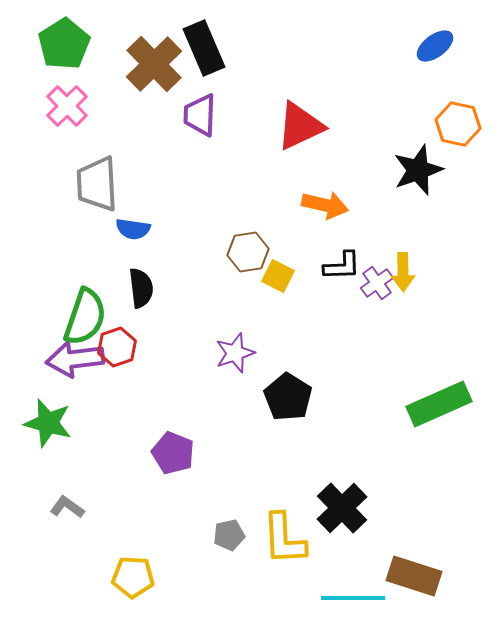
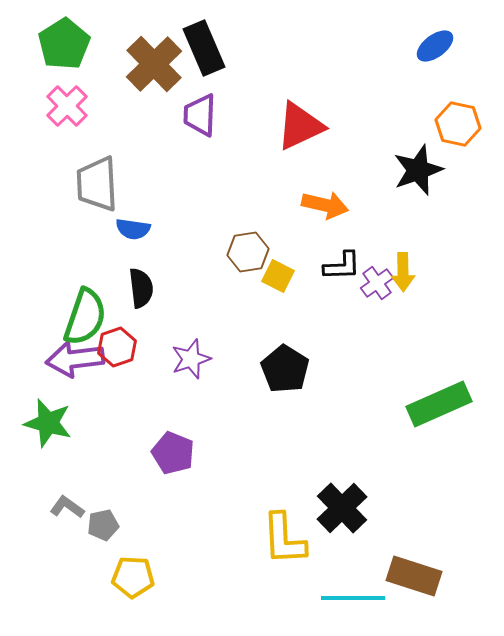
purple star: moved 44 px left, 6 px down
black pentagon: moved 3 px left, 28 px up
gray pentagon: moved 126 px left, 10 px up
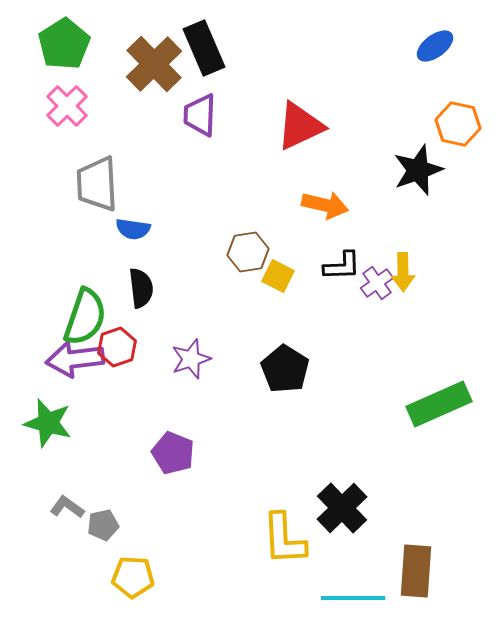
brown rectangle: moved 2 px right, 5 px up; rotated 76 degrees clockwise
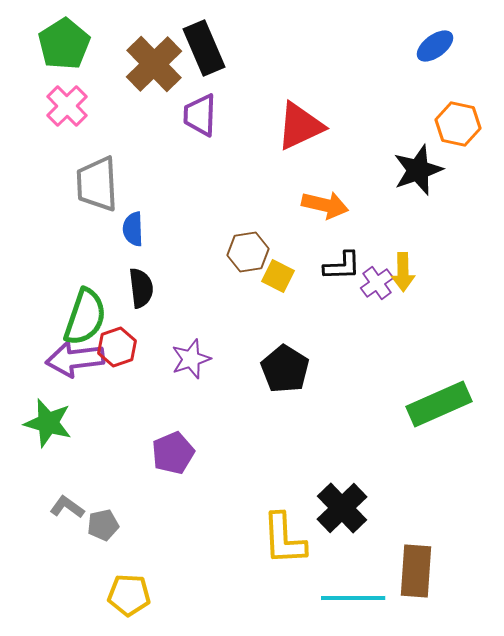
blue semicircle: rotated 80 degrees clockwise
purple pentagon: rotated 27 degrees clockwise
yellow pentagon: moved 4 px left, 18 px down
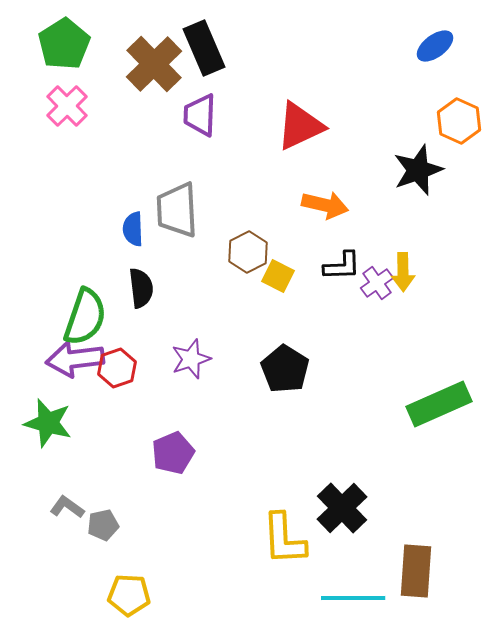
orange hexagon: moved 1 px right, 3 px up; rotated 12 degrees clockwise
gray trapezoid: moved 80 px right, 26 px down
brown hexagon: rotated 18 degrees counterclockwise
red hexagon: moved 21 px down
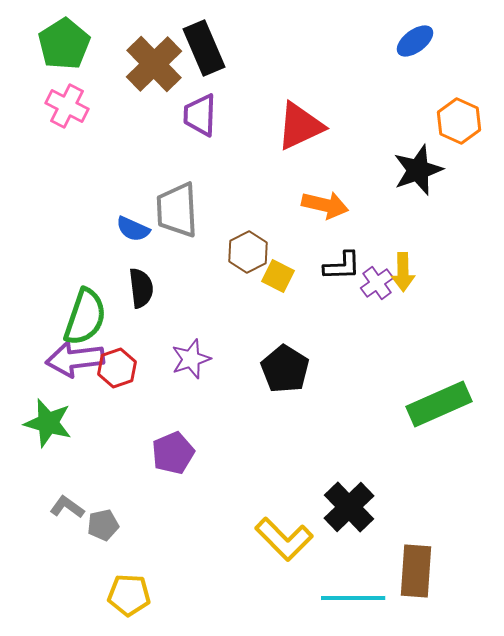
blue ellipse: moved 20 px left, 5 px up
pink cross: rotated 18 degrees counterclockwise
blue semicircle: rotated 64 degrees counterclockwise
black cross: moved 7 px right, 1 px up
yellow L-shape: rotated 42 degrees counterclockwise
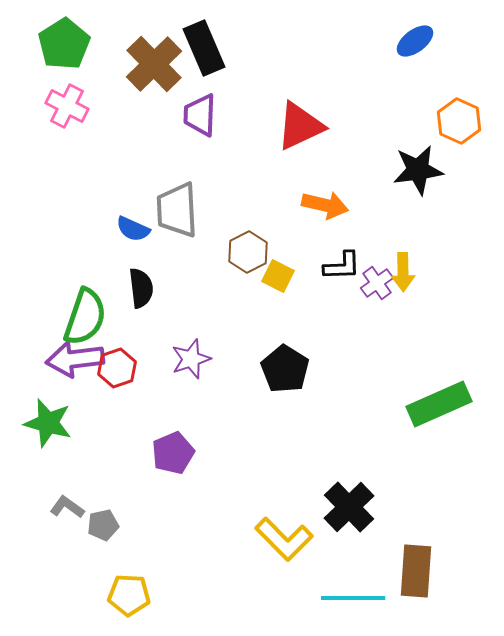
black star: rotated 12 degrees clockwise
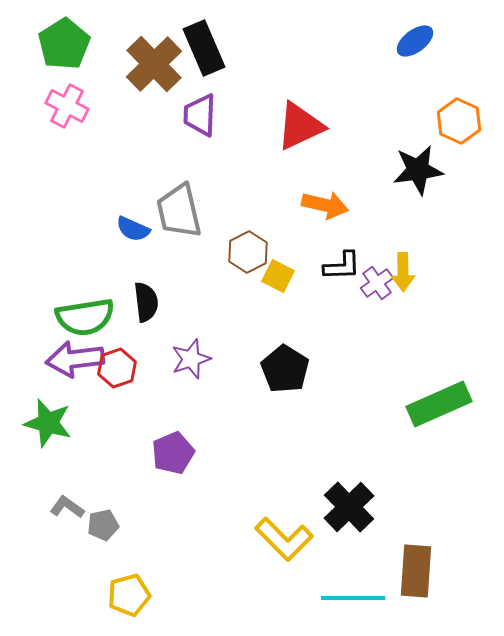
gray trapezoid: moved 2 px right, 1 px down; rotated 10 degrees counterclockwise
black semicircle: moved 5 px right, 14 px down
green semicircle: rotated 62 degrees clockwise
yellow pentagon: rotated 18 degrees counterclockwise
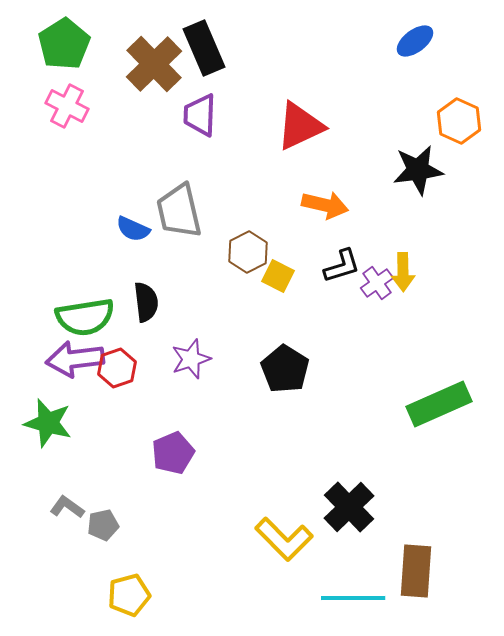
black L-shape: rotated 15 degrees counterclockwise
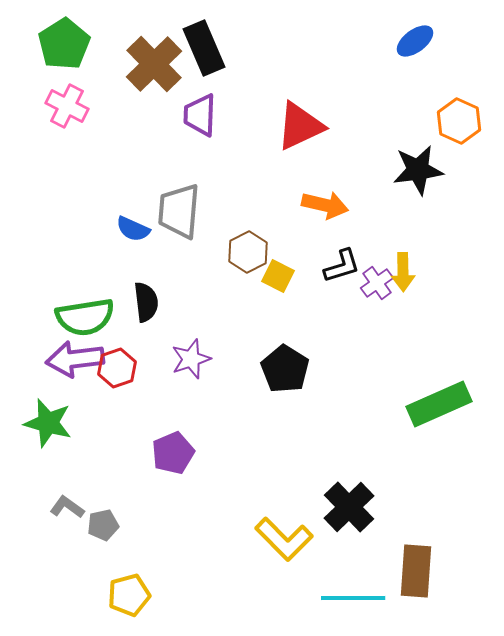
gray trapezoid: rotated 18 degrees clockwise
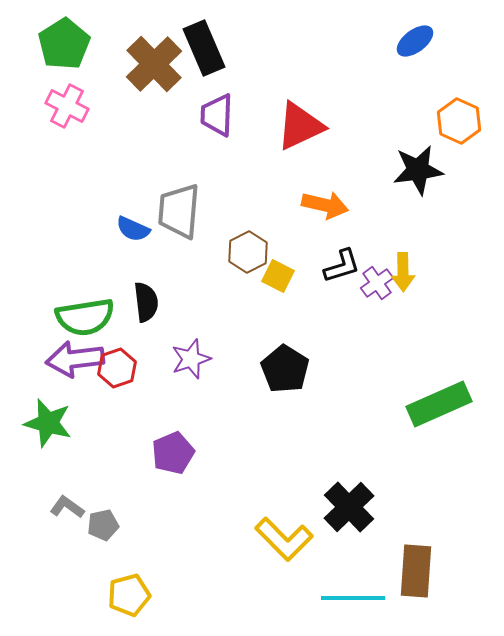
purple trapezoid: moved 17 px right
